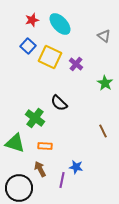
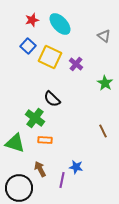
black semicircle: moved 7 px left, 4 px up
orange rectangle: moved 6 px up
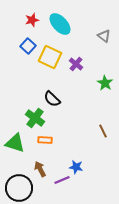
purple line: rotated 56 degrees clockwise
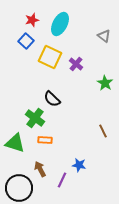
cyan ellipse: rotated 70 degrees clockwise
blue square: moved 2 px left, 5 px up
blue star: moved 3 px right, 2 px up
purple line: rotated 42 degrees counterclockwise
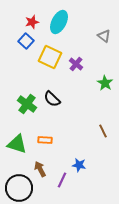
red star: moved 2 px down
cyan ellipse: moved 1 px left, 2 px up
green cross: moved 8 px left, 14 px up
green triangle: moved 2 px right, 1 px down
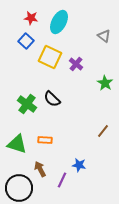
red star: moved 1 px left, 4 px up; rotated 24 degrees clockwise
brown line: rotated 64 degrees clockwise
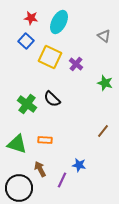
green star: rotated 14 degrees counterclockwise
